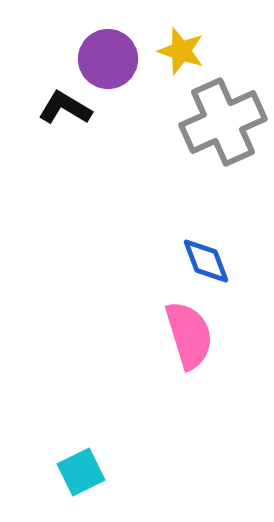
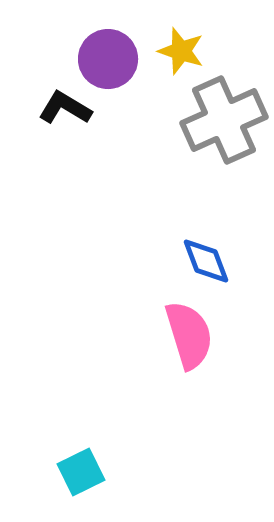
gray cross: moved 1 px right, 2 px up
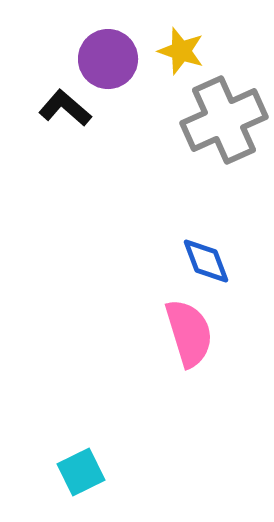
black L-shape: rotated 10 degrees clockwise
pink semicircle: moved 2 px up
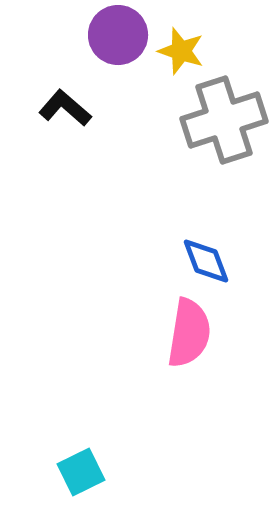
purple circle: moved 10 px right, 24 px up
gray cross: rotated 6 degrees clockwise
pink semicircle: rotated 26 degrees clockwise
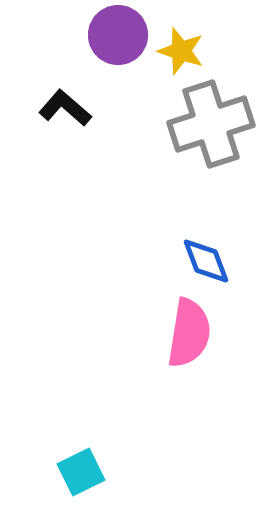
gray cross: moved 13 px left, 4 px down
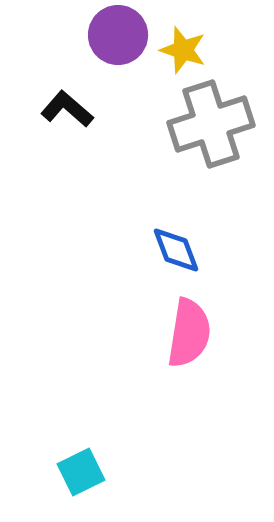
yellow star: moved 2 px right, 1 px up
black L-shape: moved 2 px right, 1 px down
blue diamond: moved 30 px left, 11 px up
